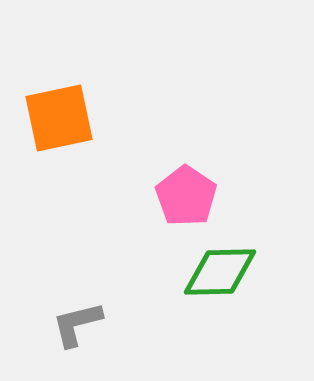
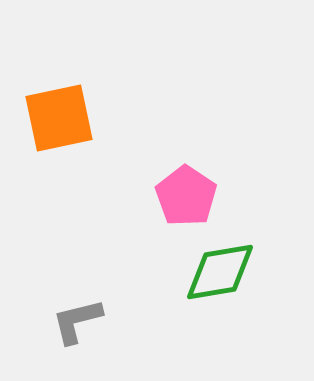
green diamond: rotated 8 degrees counterclockwise
gray L-shape: moved 3 px up
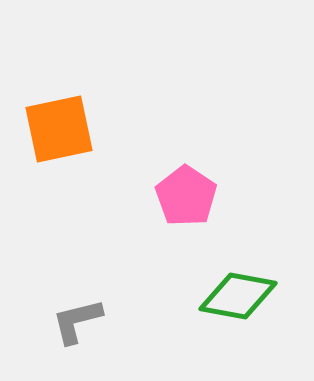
orange square: moved 11 px down
green diamond: moved 18 px right, 24 px down; rotated 20 degrees clockwise
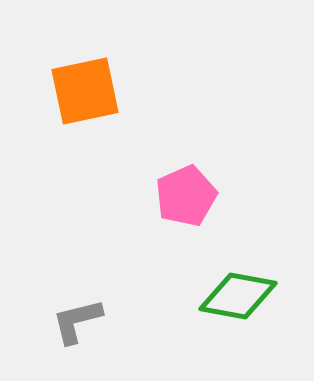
orange square: moved 26 px right, 38 px up
pink pentagon: rotated 14 degrees clockwise
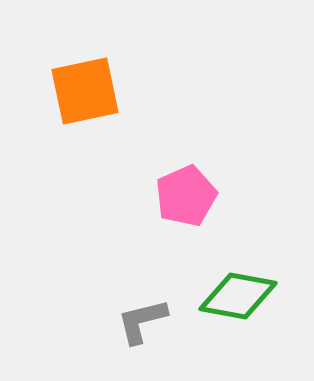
gray L-shape: moved 65 px right
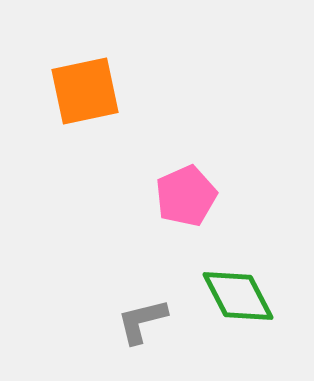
green diamond: rotated 52 degrees clockwise
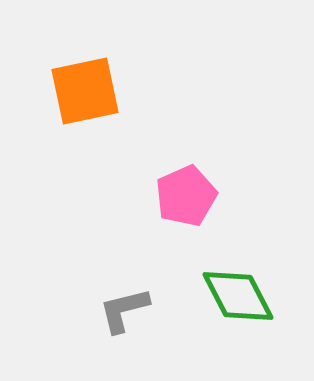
gray L-shape: moved 18 px left, 11 px up
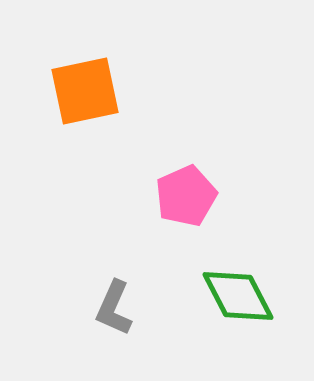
gray L-shape: moved 10 px left, 2 px up; rotated 52 degrees counterclockwise
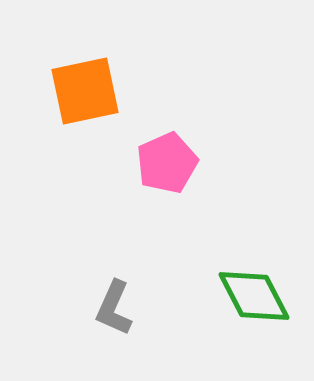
pink pentagon: moved 19 px left, 33 px up
green diamond: moved 16 px right
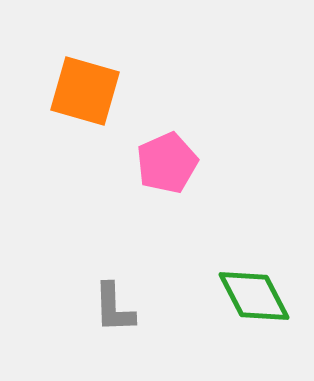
orange square: rotated 28 degrees clockwise
gray L-shape: rotated 26 degrees counterclockwise
